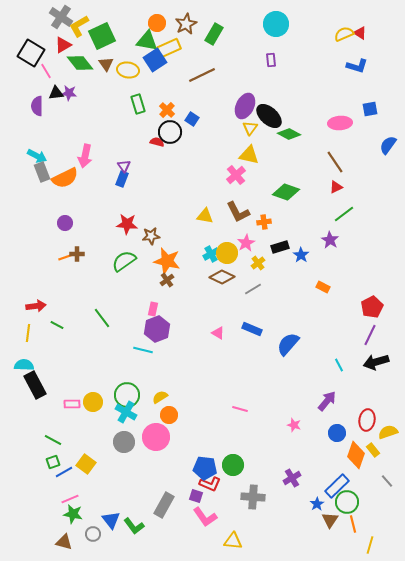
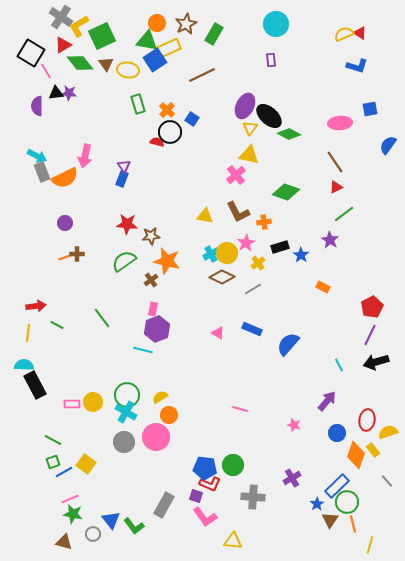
brown cross at (167, 280): moved 16 px left
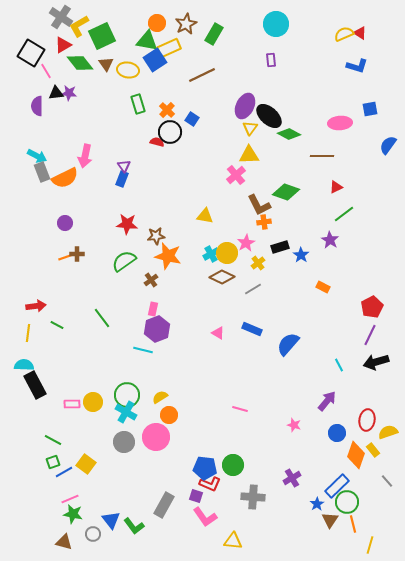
yellow triangle at (249, 155): rotated 15 degrees counterclockwise
brown line at (335, 162): moved 13 px left, 6 px up; rotated 55 degrees counterclockwise
brown L-shape at (238, 212): moved 21 px right, 7 px up
brown star at (151, 236): moved 5 px right
orange star at (167, 261): moved 1 px right, 5 px up
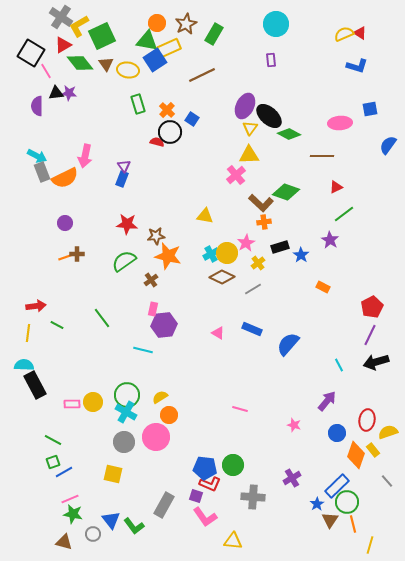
brown L-shape at (259, 205): moved 2 px right, 2 px up; rotated 20 degrees counterclockwise
purple hexagon at (157, 329): moved 7 px right, 4 px up; rotated 15 degrees clockwise
yellow square at (86, 464): moved 27 px right, 10 px down; rotated 24 degrees counterclockwise
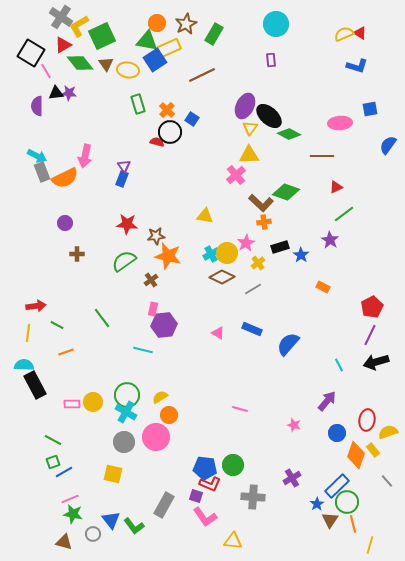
orange line at (66, 257): moved 95 px down
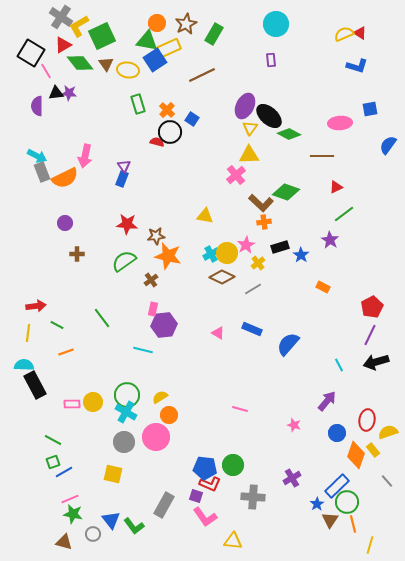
pink star at (246, 243): moved 2 px down
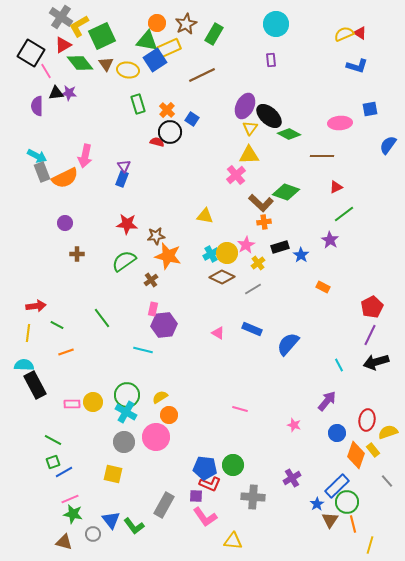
purple square at (196, 496): rotated 16 degrees counterclockwise
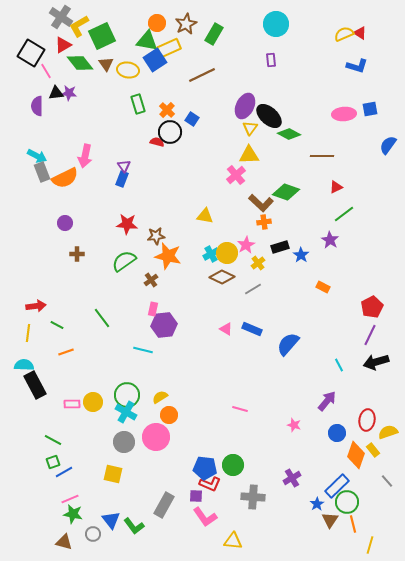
pink ellipse at (340, 123): moved 4 px right, 9 px up
pink triangle at (218, 333): moved 8 px right, 4 px up
